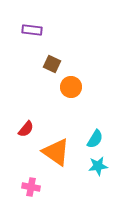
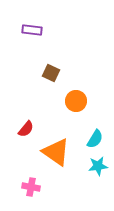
brown square: moved 1 px left, 9 px down
orange circle: moved 5 px right, 14 px down
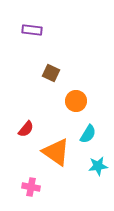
cyan semicircle: moved 7 px left, 5 px up
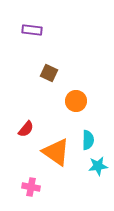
brown square: moved 2 px left
cyan semicircle: moved 6 px down; rotated 30 degrees counterclockwise
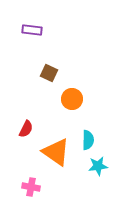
orange circle: moved 4 px left, 2 px up
red semicircle: rotated 12 degrees counterclockwise
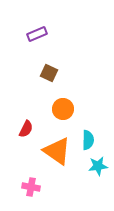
purple rectangle: moved 5 px right, 4 px down; rotated 30 degrees counterclockwise
orange circle: moved 9 px left, 10 px down
orange triangle: moved 1 px right, 1 px up
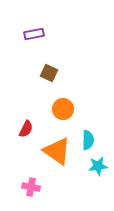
purple rectangle: moved 3 px left; rotated 12 degrees clockwise
